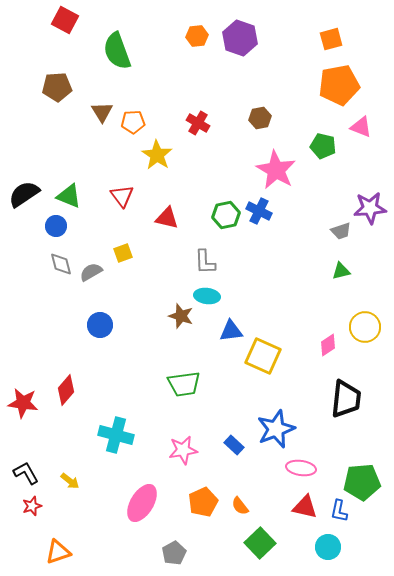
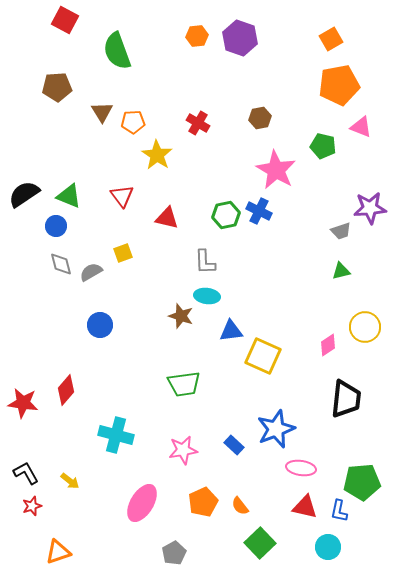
orange square at (331, 39): rotated 15 degrees counterclockwise
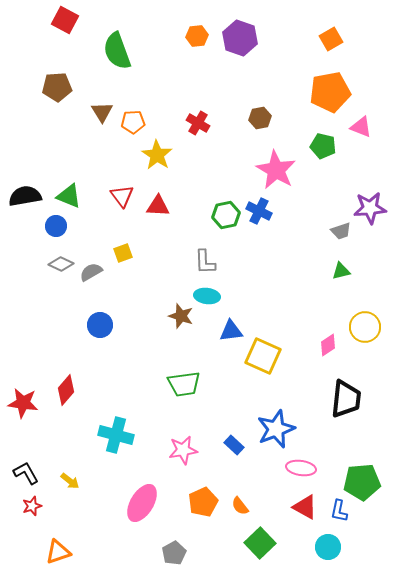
orange pentagon at (339, 85): moved 9 px left, 7 px down
black semicircle at (24, 194): moved 1 px right, 2 px down; rotated 24 degrees clockwise
red triangle at (167, 218): moved 9 px left, 12 px up; rotated 10 degrees counterclockwise
gray diamond at (61, 264): rotated 50 degrees counterclockwise
red triangle at (305, 507): rotated 16 degrees clockwise
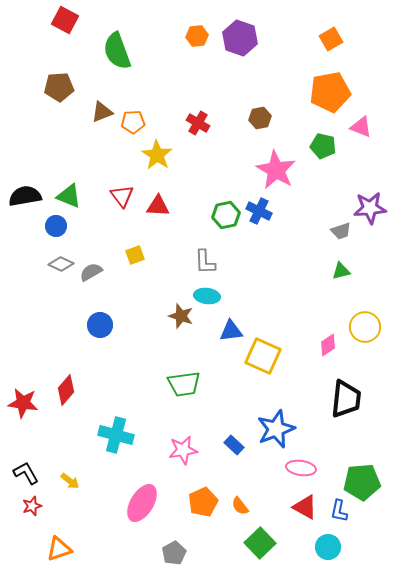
brown pentagon at (57, 87): moved 2 px right
brown triangle at (102, 112): rotated 40 degrees clockwise
yellow square at (123, 253): moved 12 px right, 2 px down
orange triangle at (58, 552): moved 1 px right, 3 px up
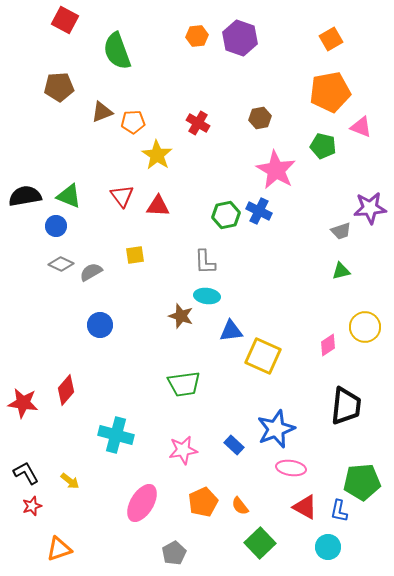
yellow square at (135, 255): rotated 12 degrees clockwise
black trapezoid at (346, 399): moved 7 px down
pink ellipse at (301, 468): moved 10 px left
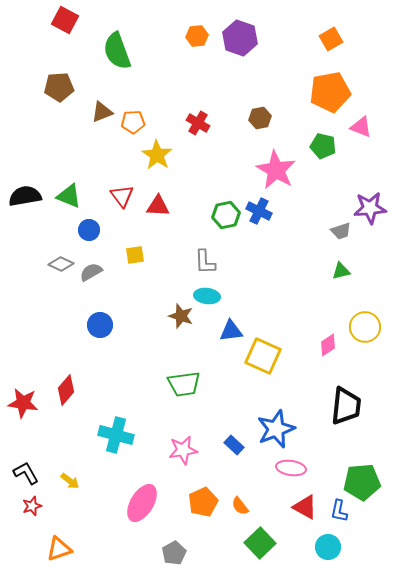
blue circle at (56, 226): moved 33 px right, 4 px down
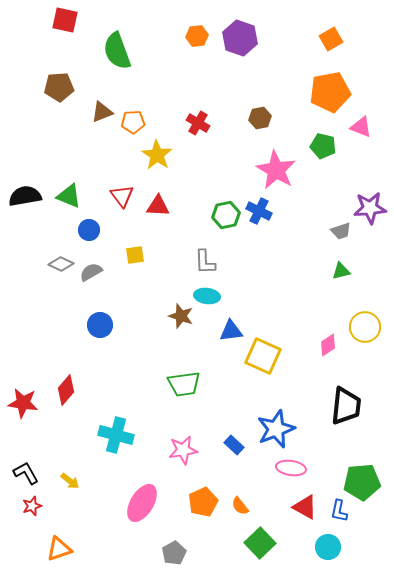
red square at (65, 20): rotated 16 degrees counterclockwise
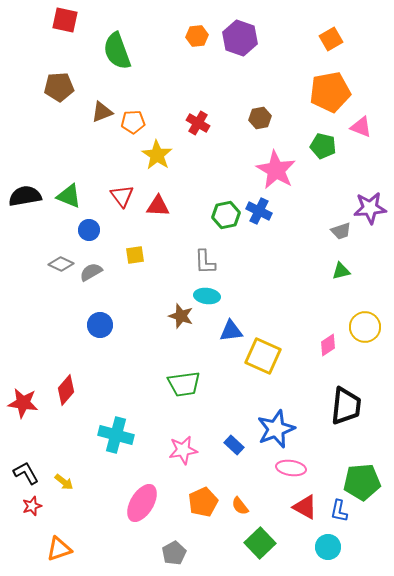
yellow arrow at (70, 481): moved 6 px left, 1 px down
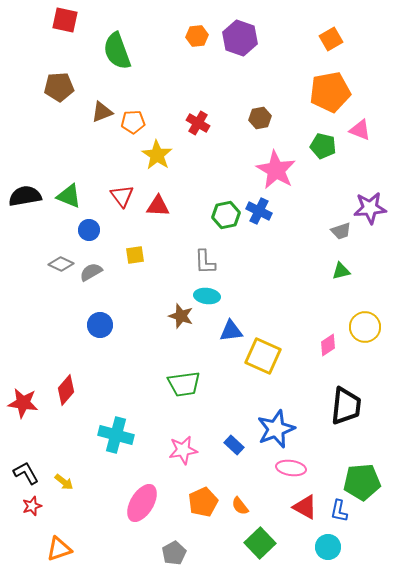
pink triangle at (361, 127): moved 1 px left, 3 px down
